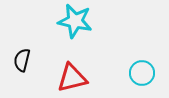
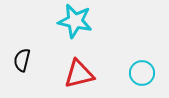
red triangle: moved 7 px right, 4 px up
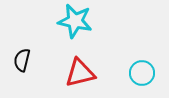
red triangle: moved 1 px right, 1 px up
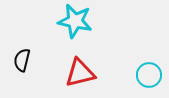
cyan circle: moved 7 px right, 2 px down
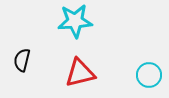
cyan star: rotated 16 degrees counterclockwise
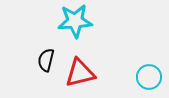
black semicircle: moved 24 px right
cyan circle: moved 2 px down
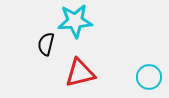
black semicircle: moved 16 px up
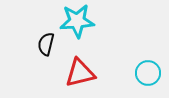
cyan star: moved 2 px right
cyan circle: moved 1 px left, 4 px up
